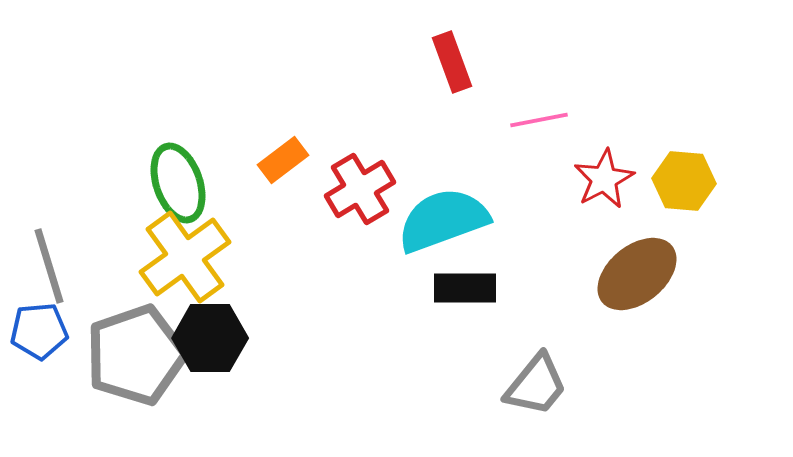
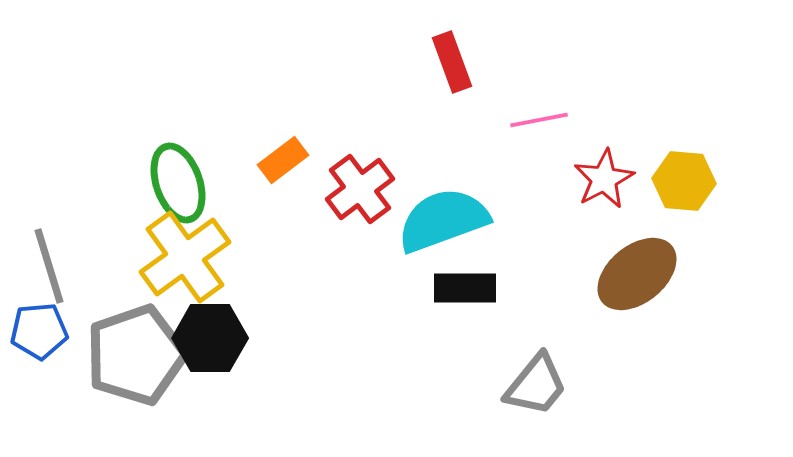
red cross: rotated 6 degrees counterclockwise
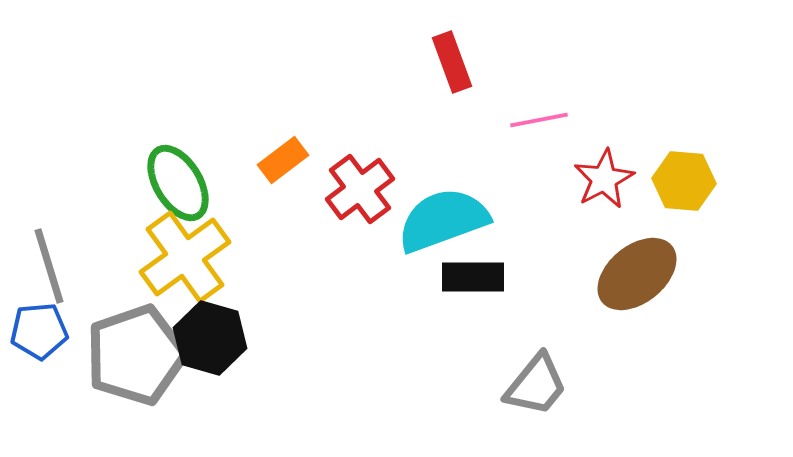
green ellipse: rotated 12 degrees counterclockwise
black rectangle: moved 8 px right, 11 px up
black hexagon: rotated 16 degrees clockwise
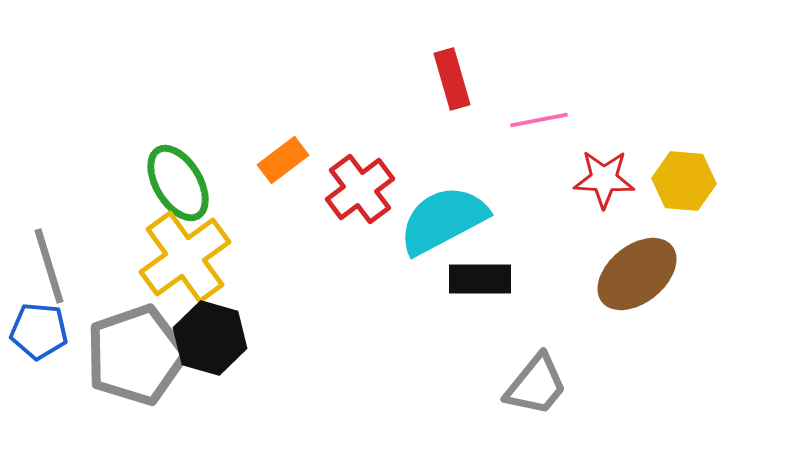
red rectangle: moved 17 px down; rotated 4 degrees clockwise
red star: rotated 30 degrees clockwise
cyan semicircle: rotated 8 degrees counterclockwise
black rectangle: moved 7 px right, 2 px down
blue pentagon: rotated 10 degrees clockwise
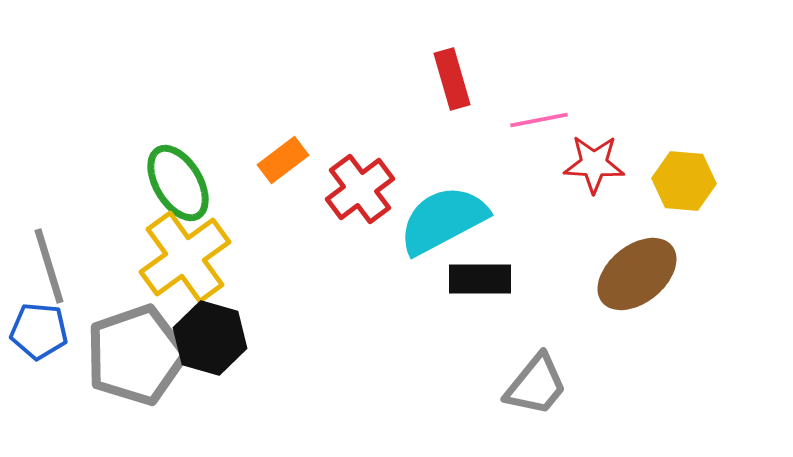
red star: moved 10 px left, 15 px up
